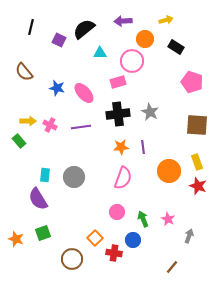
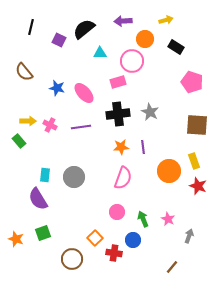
yellow rectangle at (197, 162): moved 3 px left, 1 px up
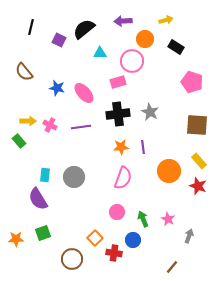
yellow rectangle at (194, 161): moved 5 px right; rotated 21 degrees counterclockwise
orange star at (16, 239): rotated 21 degrees counterclockwise
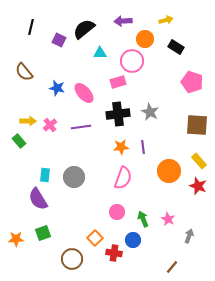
pink cross at (50, 125): rotated 24 degrees clockwise
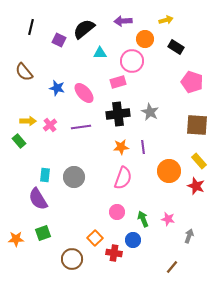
red star at (198, 186): moved 2 px left
pink star at (168, 219): rotated 16 degrees counterclockwise
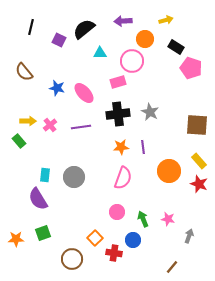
pink pentagon at (192, 82): moved 1 px left, 14 px up
red star at (196, 186): moved 3 px right, 2 px up
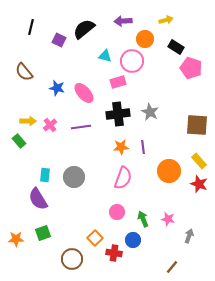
cyan triangle at (100, 53): moved 5 px right, 3 px down; rotated 16 degrees clockwise
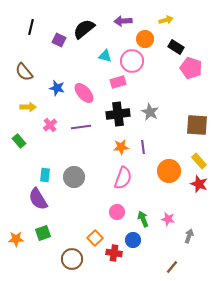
yellow arrow at (28, 121): moved 14 px up
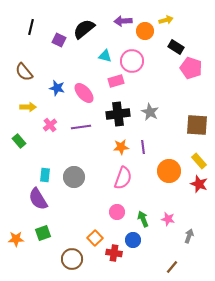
orange circle at (145, 39): moved 8 px up
pink rectangle at (118, 82): moved 2 px left, 1 px up
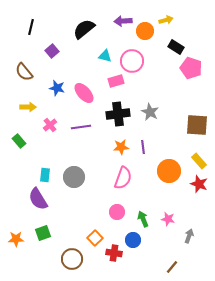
purple square at (59, 40): moved 7 px left, 11 px down; rotated 24 degrees clockwise
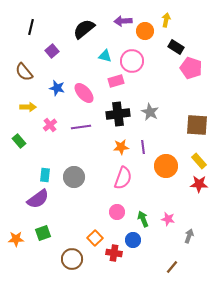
yellow arrow at (166, 20): rotated 64 degrees counterclockwise
orange circle at (169, 171): moved 3 px left, 5 px up
red star at (199, 184): rotated 18 degrees counterclockwise
purple semicircle at (38, 199): rotated 95 degrees counterclockwise
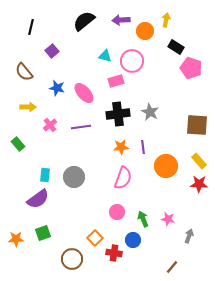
purple arrow at (123, 21): moved 2 px left, 1 px up
black semicircle at (84, 29): moved 8 px up
green rectangle at (19, 141): moved 1 px left, 3 px down
